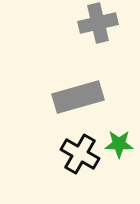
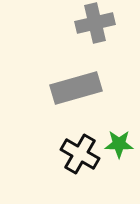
gray cross: moved 3 px left
gray rectangle: moved 2 px left, 9 px up
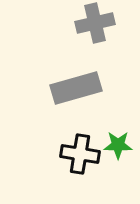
green star: moved 1 px left, 1 px down
black cross: rotated 21 degrees counterclockwise
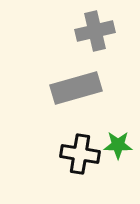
gray cross: moved 8 px down
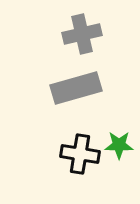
gray cross: moved 13 px left, 3 px down
green star: moved 1 px right
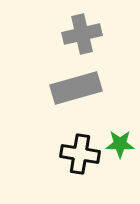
green star: moved 1 px right, 1 px up
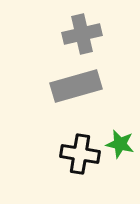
gray rectangle: moved 2 px up
green star: rotated 12 degrees clockwise
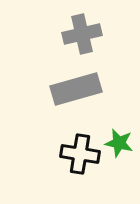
gray rectangle: moved 3 px down
green star: moved 1 px left, 1 px up
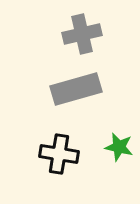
green star: moved 4 px down
black cross: moved 21 px left
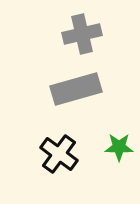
green star: rotated 12 degrees counterclockwise
black cross: rotated 27 degrees clockwise
